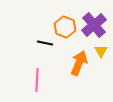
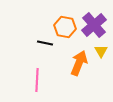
orange hexagon: rotated 10 degrees counterclockwise
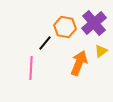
purple cross: moved 2 px up
black line: rotated 63 degrees counterclockwise
yellow triangle: rotated 24 degrees clockwise
pink line: moved 6 px left, 12 px up
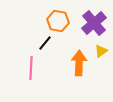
orange hexagon: moved 7 px left, 6 px up
orange arrow: rotated 20 degrees counterclockwise
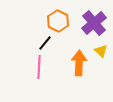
orange hexagon: rotated 15 degrees clockwise
yellow triangle: rotated 40 degrees counterclockwise
pink line: moved 8 px right, 1 px up
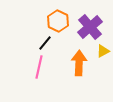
purple cross: moved 4 px left, 4 px down
yellow triangle: moved 2 px right; rotated 48 degrees clockwise
pink line: rotated 10 degrees clockwise
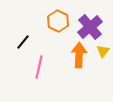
black line: moved 22 px left, 1 px up
yellow triangle: rotated 24 degrees counterclockwise
orange arrow: moved 8 px up
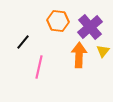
orange hexagon: rotated 20 degrees counterclockwise
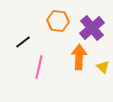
purple cross: moved 2 px right, 1 px down
black line: rotated 14 degrees clockwise
yellow triangle: moved 16 px down; rotated 24 degrees counterclockwise
orange arrow: moved 2 px down
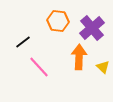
pink line: rotated 55 degrees counterclockwise
